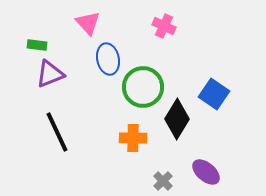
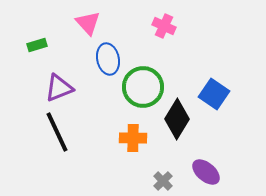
green rectangle: rotated 24 degrees counterclockwise
purple triangle: moved 9 px right, 14 px down
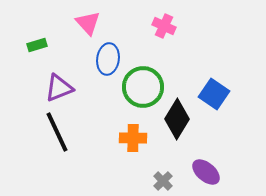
blue ellipse: rotated 20 degrees clockwise
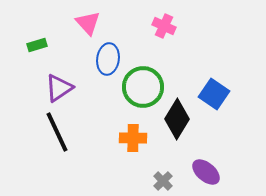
purple triangle: rotated 12 degrees counterclockwise
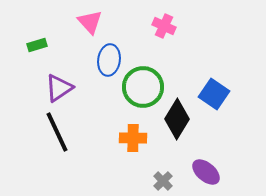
pink triangle: moved 2 px right, 1 px up
blue ellipse: moved 1 px right, 1 px down
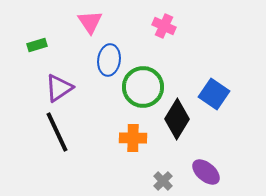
pink triangle: rotated 8 degrees clockwise
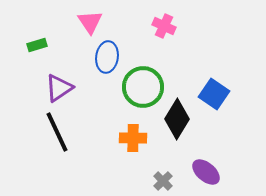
blue ellipse: moved 2 px left, 3 px up
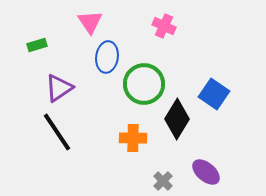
green circle: moved 1 px right, 3 px up
black line: rotated 9 degrees counterclockwise
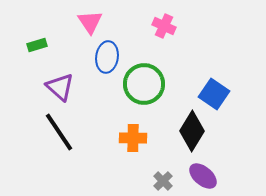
purple triangle: moved 1 px right, 1 px up; rotated 44 degrees counterclockwise
black diamond: moved 15 px right, 12 px down
black line: moved 2 px right
purple ellipse: moved 3 px left, 4 px down
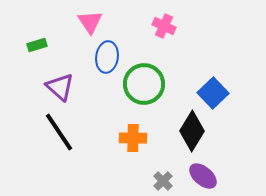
blue square: moved 1 px left, 1 px up; rotated 12 degrees clockwise
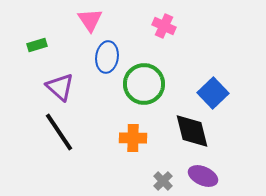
pink triangle: moved 2 px up
black diamond: rotated 45 degrees counterclockwise
purple ellipse: rotated 16 degrees counterclockwise
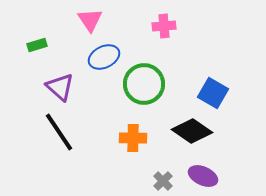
pink cross: rotated 30 degrees counterclockwise
blue ellipse: moved 3 px left; rotated 56 degrees clockwise
blue square: rotated 16 degrees counterclockwise
black diamond: rotated 42 degrees counterclockwise
